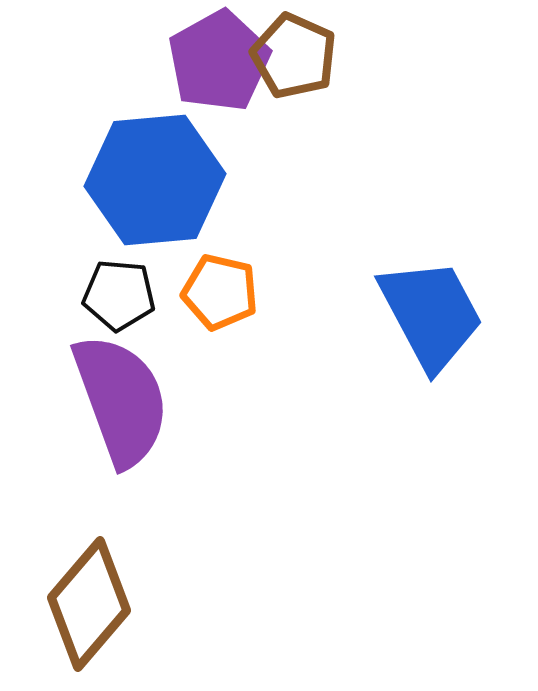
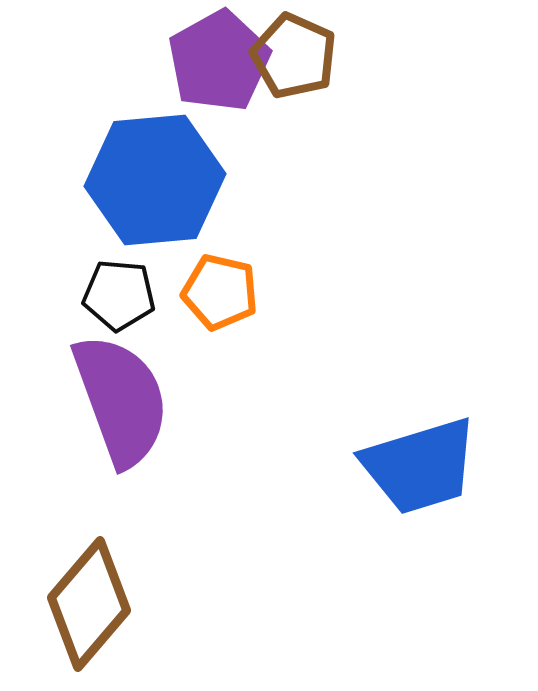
blue trapezoid: moved 11 px left, 152 px down; rotated 101 degrees clockwise
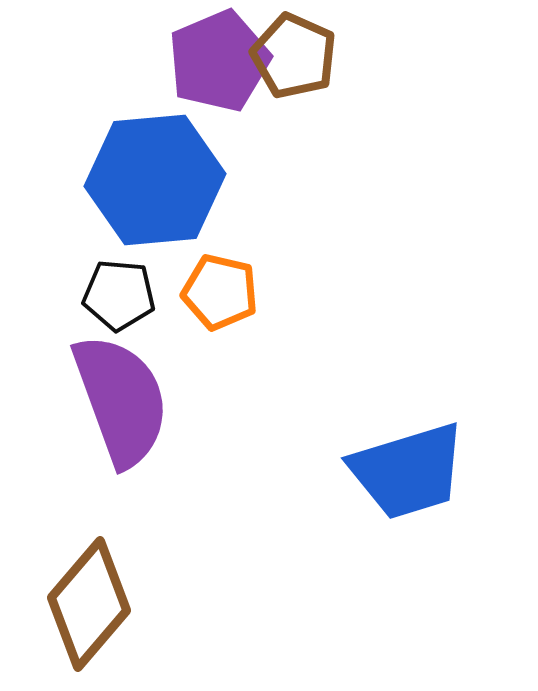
purple pentagon: rotated 6 degrees clockwise
blue trapezoid: moved 12 px left, 5 px down
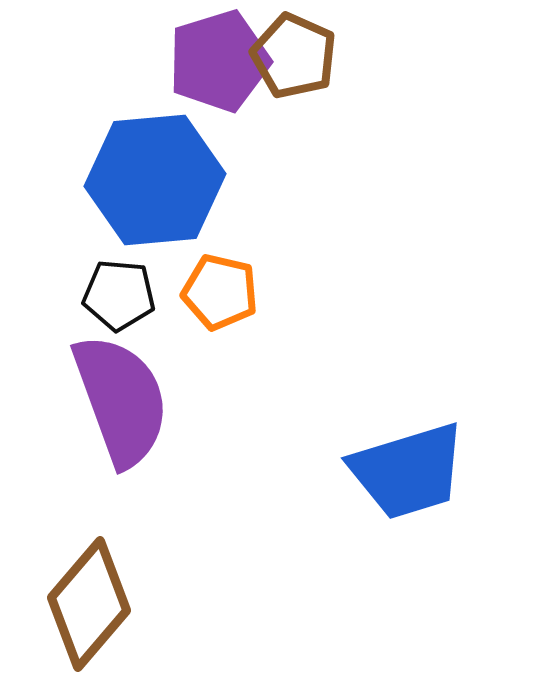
purple pentagon: rotated 6 degrees clockwise
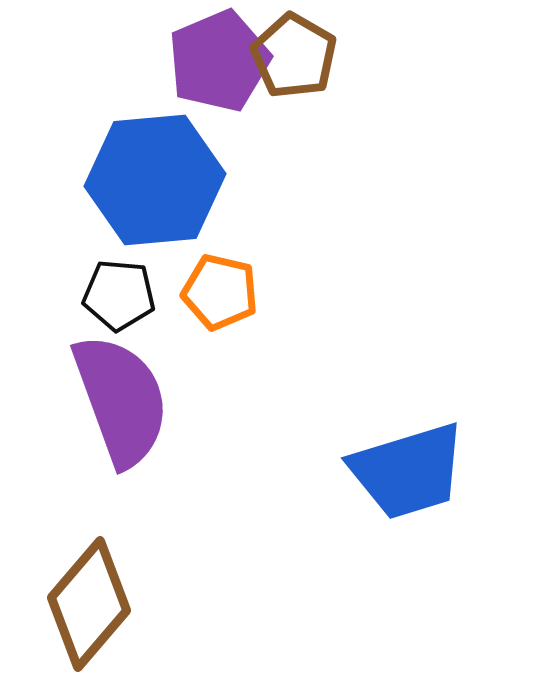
brown pentagon: rotated 6 degrees clockwise
purple pentagon: rotated 6 degrees counterclockwise
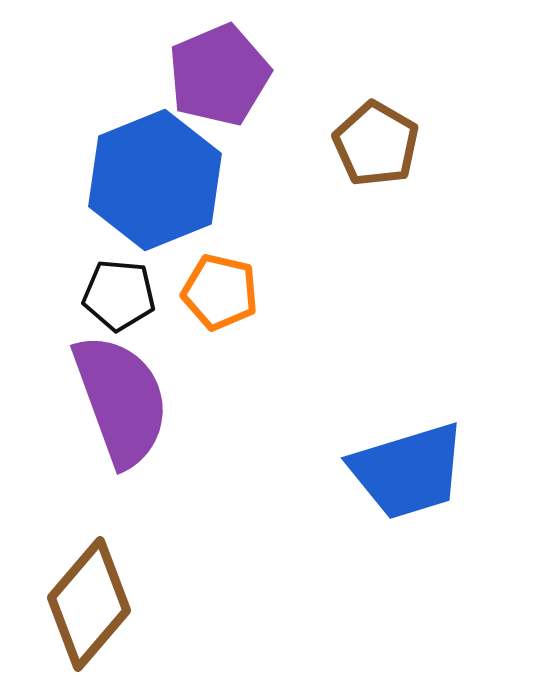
brown pentagon: moved 82 px right, 88 px down
purple pentagon: moved 14 px down
blue hexagon: rotated 17 degrees counterclockwise
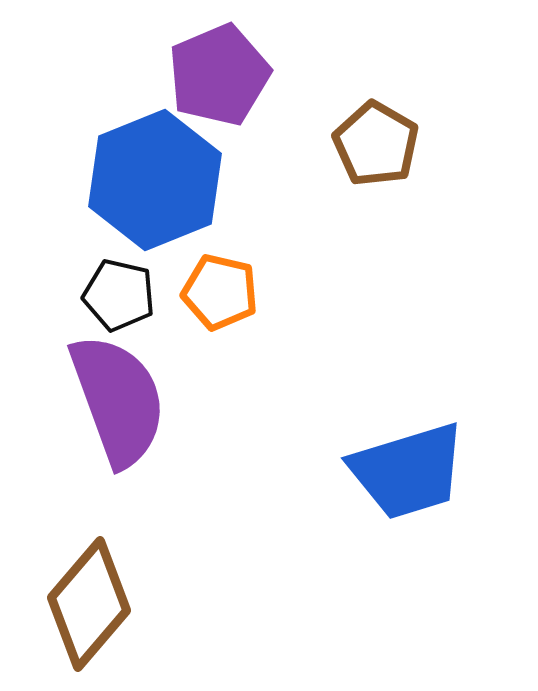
black pentagon: rotated 8 degrees clockwise
purple semicircle: moved 3 px left
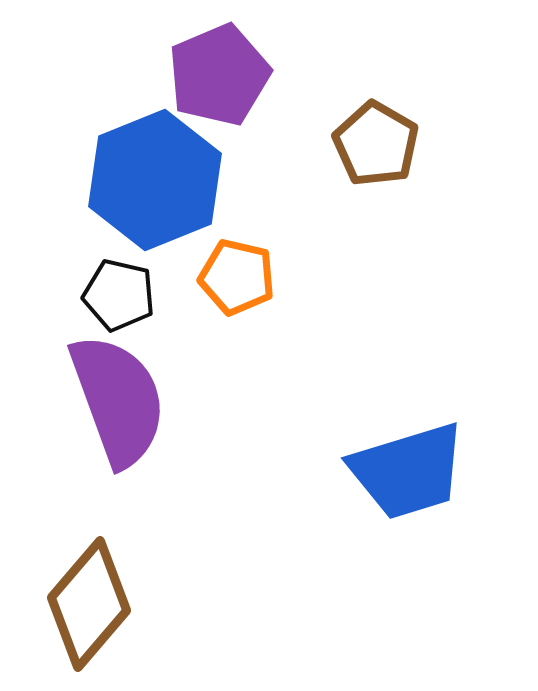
orange pentagon: moved 17 px right, 15 px up
